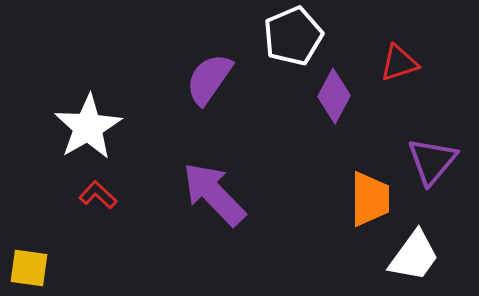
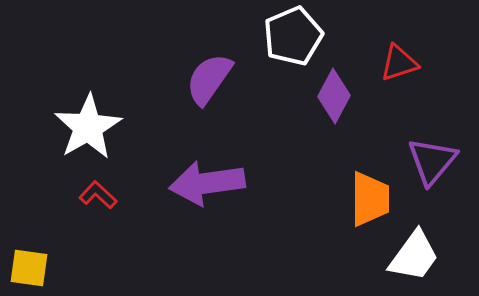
purple arrow: moved 7 px left, 11 px up; rotated 54 degrees counterclockwise
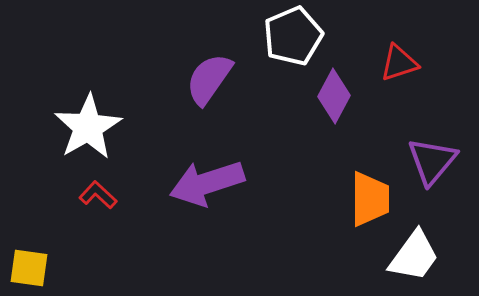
purple arrow: rotated 10 degrees counterclockwise
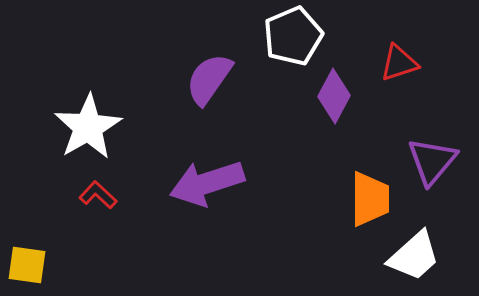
white trapezoid: rotated 12 degrees clockwise
yellow square: moved 2 px left, 3 px up
